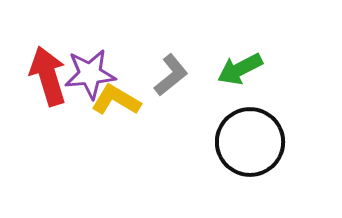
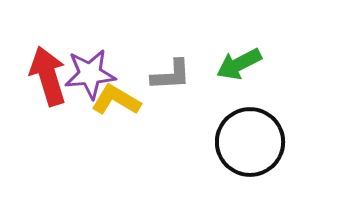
green arrow: moved 1 px left, 5 px up
gray L-shape: rotated 36 degrees clockwise
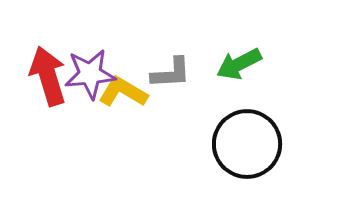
gray L-shape: moved 2 px up
yellow L-shape: moved 7 px right, 8 px up
black circle: moved 3 px left, 2 px down
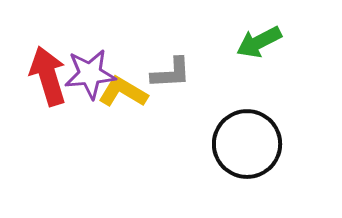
green arrow: moved 20 px right, 22 px up
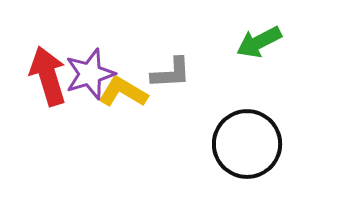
purple star: rotated 12 degrees counterclockwise
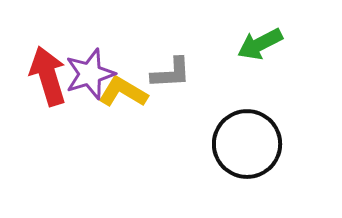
green arrow: moved 1 px right, 2 px down
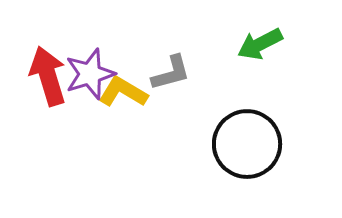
gray L-shape: rotated 12 degrees counterclockwise
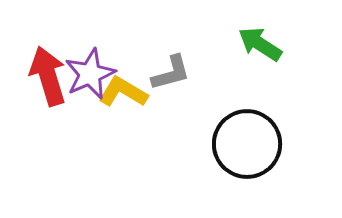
green arrow: rotated 60 degrees clockwise
purple star: rotated 6 degrees counterclockwise
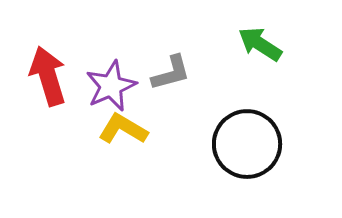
purple star: moved 21 px right, 12 px down
yellow L-shape: moved 37 px down
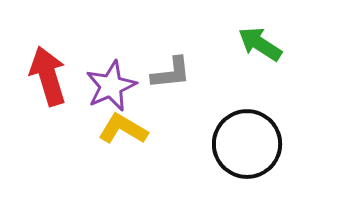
gray L-shape: rotated 9 degrees clockwise
